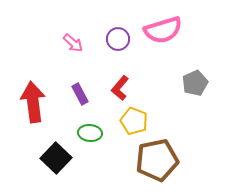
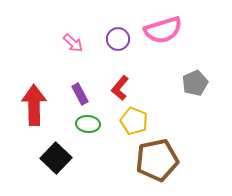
red arrow: moved 1 px right, 3 px down; rotated 6 degrees clockwise
green ellipse: moved 2 px left, 9 px up
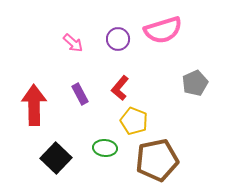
green ellipse: moved 17 px right, 24 px down
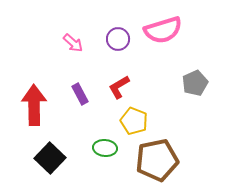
red L-shape: moved 1 px left, 1 px up; rotated 20 degrees clockwise
black square: moved 6 px left
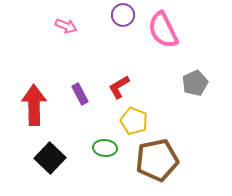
pink semicircle: rotated 81 degrees clockwise
purple circle: moved 5 px right, 24 px up
pink arrow: moved 7 px left, 17 px up; rotated 20 degrees counterclockwise
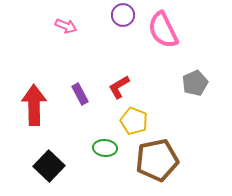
black square: moved 1 px left, 8 px down
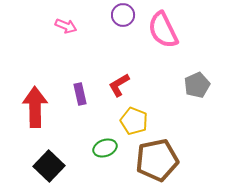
gray pentagon: moved 2 px right, 2 px down
red L-shape: moved 2 px up
purple rectangle: rotated 15 degrees clockwise
red arrow: moved 1 px right, 2 px down
green ellipse: rotated 25 degrees counterclockwise
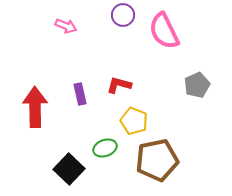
pink semicircle: moved 1 px right, 1 px down
red L-shape: rotated 45 degrees clockwise
black square: moved 20 px right, 3 px down
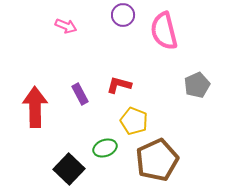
pink semicircle: rotated 12 degrees clockwise
purple rectangle: rotated 15 degrees counterclockwise
brown pentagon: rotated 12 degrees counterclockwise
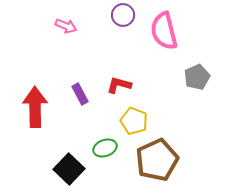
gray pentagon: moved 8 px up
